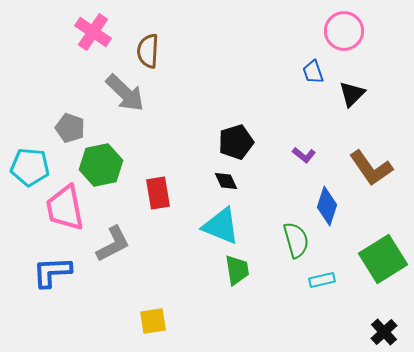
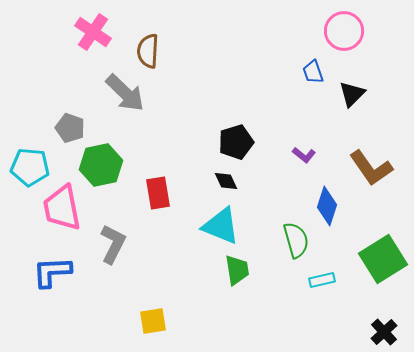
pink trapezoid: moved 3 px left
gray L-shape: rotated 36 degrees counterclockwise
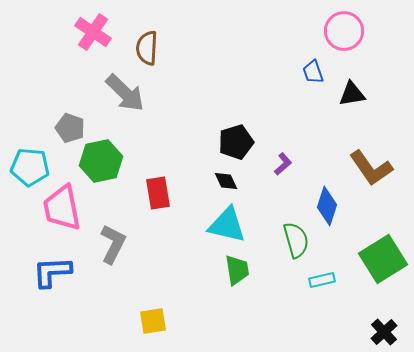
brown semicircle: moved 1 px left, 3 px up
black triangle: rotated 36 degrees clockwise
purple L-shape: moved 21 px left, 9 px down; rotated 80 degrees counterclockwise
green hexagon: moved 4 px up
cyan triangle: moved 6 px right, 1 px up; rotated 9 degrees counterclockwise
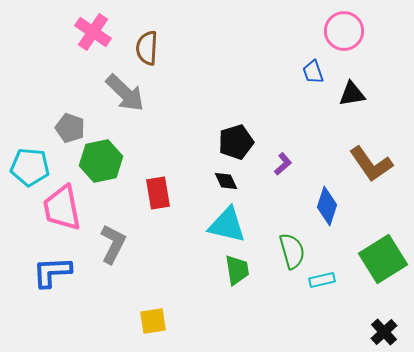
brown L-shape: moved 4 px up
green semicircle: moved 4 px left, 11 px down
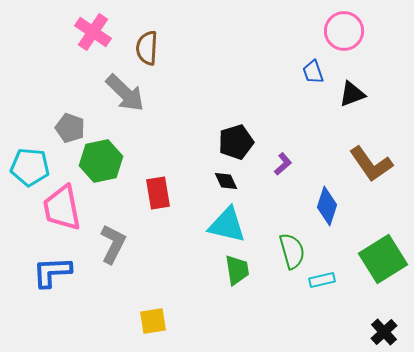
black triangle: rotated 12 degrees counterclockwise
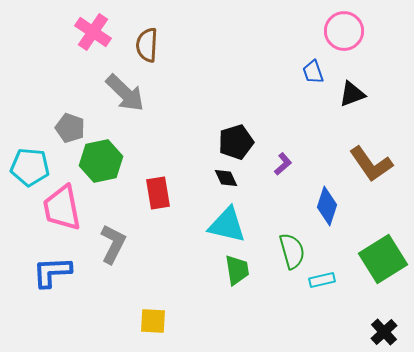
brown semicircle: moved 3 px up
black diamond: moved 3 px up
yellow square: rotated 12 degrees clockwise
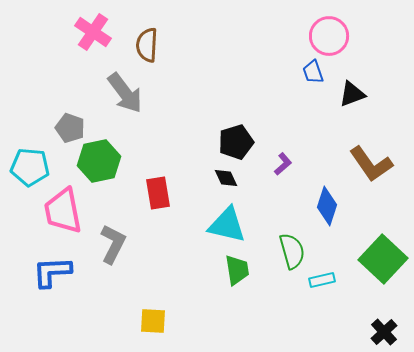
pink circle: moved 15 px left, 5 px down
gray arrow: rotated 9 degrees clockwise
green hexagon: moved 2 px left
pink trapezoid: moved 1 px right, 3 px down
green square: rotated 15 degrees counterclockwise
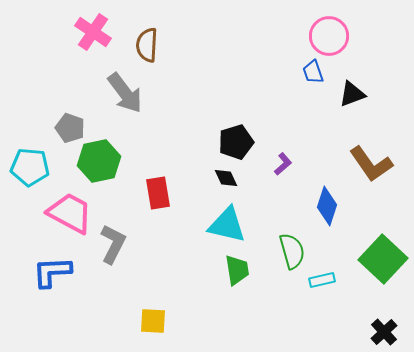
pink trapezoid: moved 7 px right, 2 px down; rotated 129 degrees clockwise
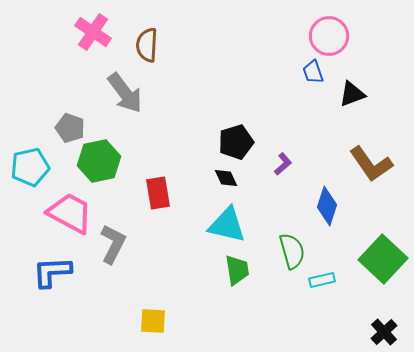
cyan pentagon: rotated 18 degrees counterclockwise
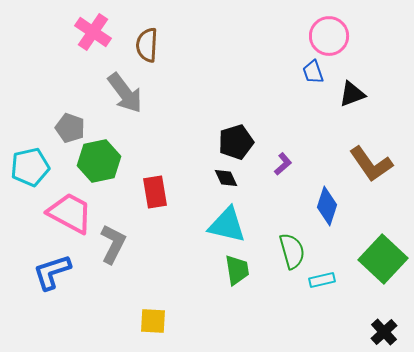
red rectangle: moved 3 px left, 1 px up
blue L-shape: rotated 15 degrees counterclockwise
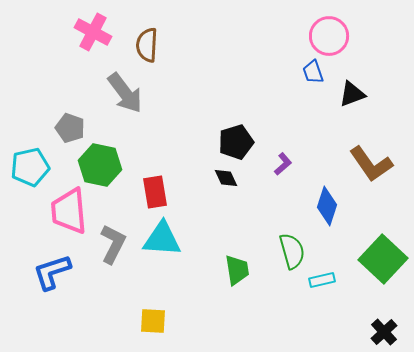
pink cross: rotated 6 degrees counterclockwise
green hexagon: moved 1 px right, 4 px down; rotated 24 degrees clockwise
pink trapezoid: moved 1 px left, 2 px up; rotated 123 degrees counterclockwise
cyan triangle: moved 65 px left, 14 px down; rotated 9 degrees counterclockwise
